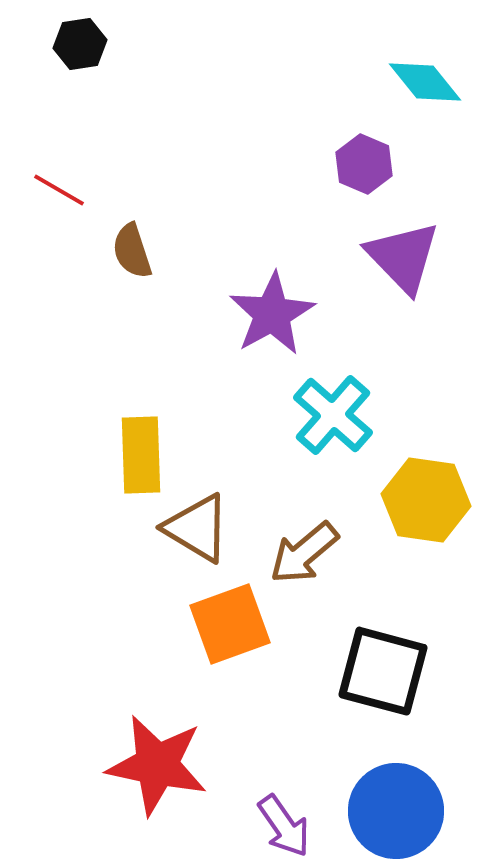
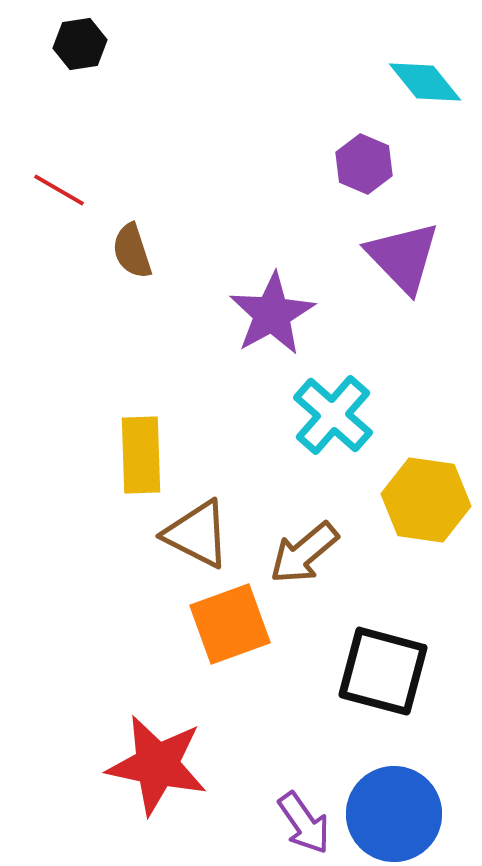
brown triangle: moved 6 px down; rotated 4 degrees counterclockwise
blue circle: moved 2 px left, 3 px down
purple arrow: moved 20 px right, 3 px up
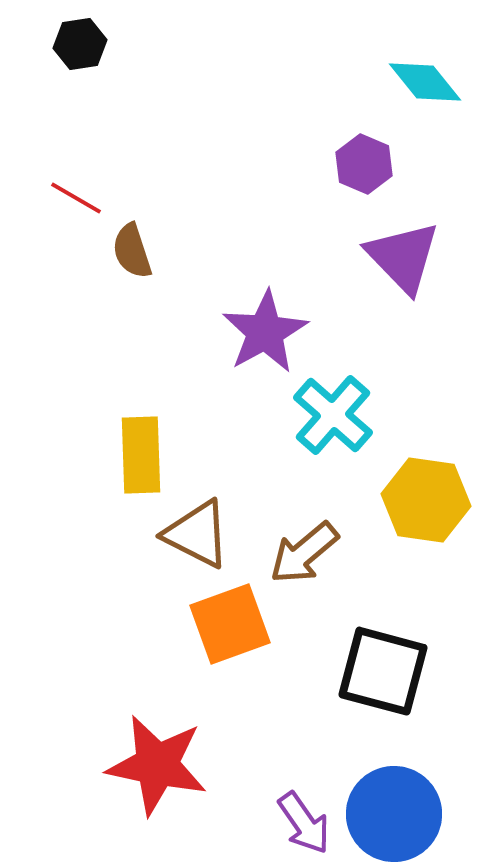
red line: moved 17 px right, 8 px down
purple star: moved 7 px left, 18 px down
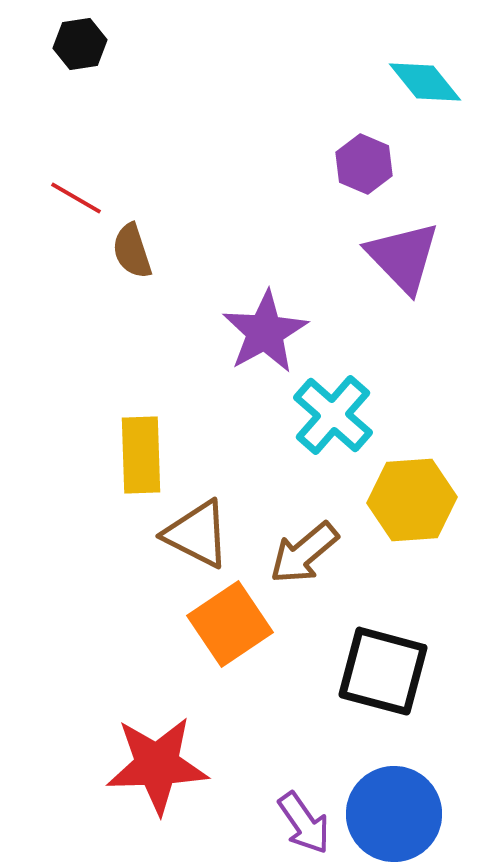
yellow hexagon: moved 14 px left; rotated 12 degrees counterclockwise
orange square: rotated 14 degrees counterclockwise
red star: rotated 14 degrees counterclockwise
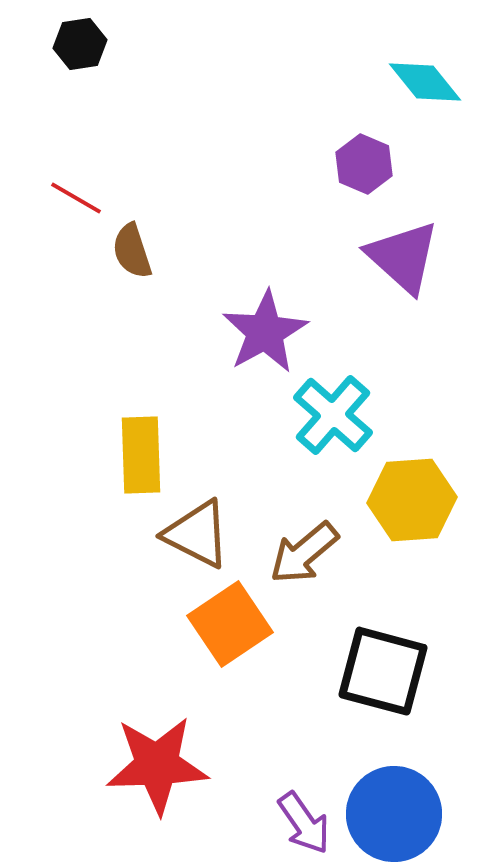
purple triangle: rotated 4 degrees counterclockwise
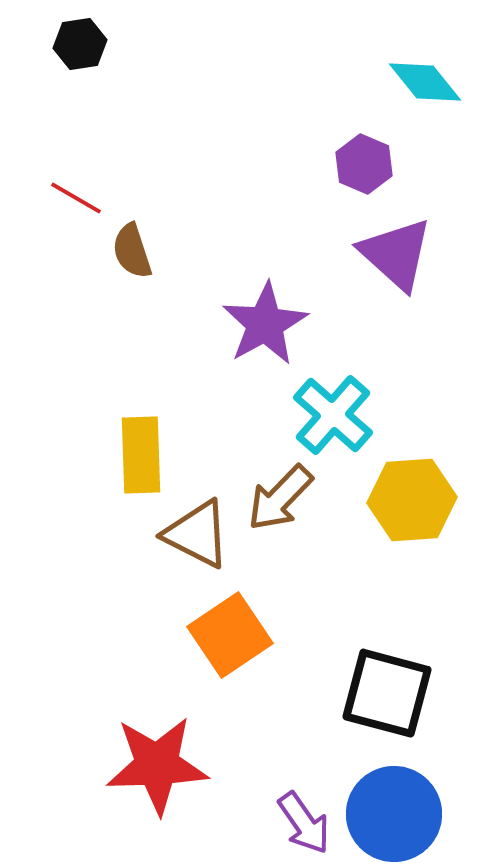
purple triangle: moved 7 px left, 3 px up
purple star: moved 8 px up
brown arrow: moved 24 px left, 55 px up; rotated 6 degrees counterclockwise
orange square: moved 11 px down
black square: moved 4 px right, 22 px down
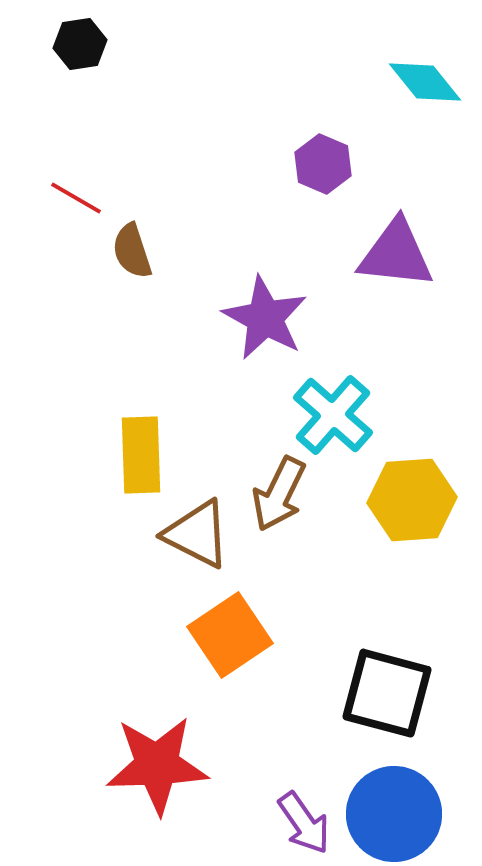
purple hexagon: moved 41 px left
purple triangle: rotated 36 degrees counterclockwise
purple star: moved 6 px up; rotated 14 degrees counterclockwise
brown arrow: moved 1 px left, 4 px up; rotated 18 degrees counterclockwise
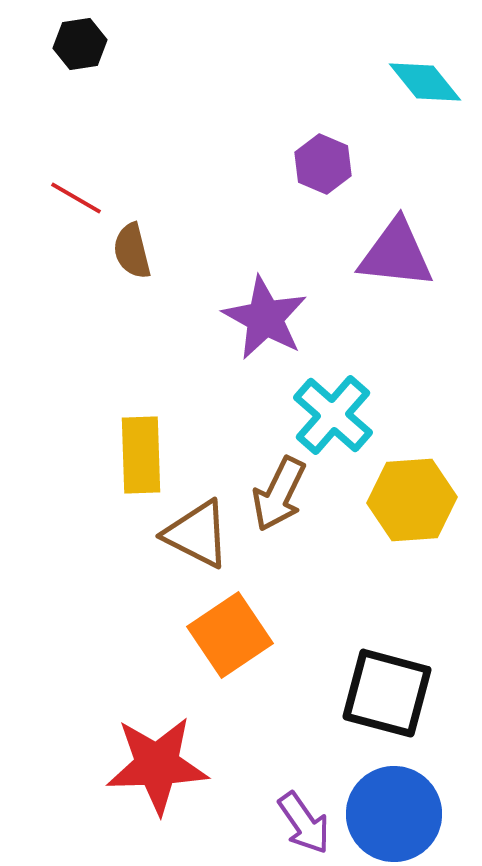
brown semicircle: rotated 4 degrees clockwise
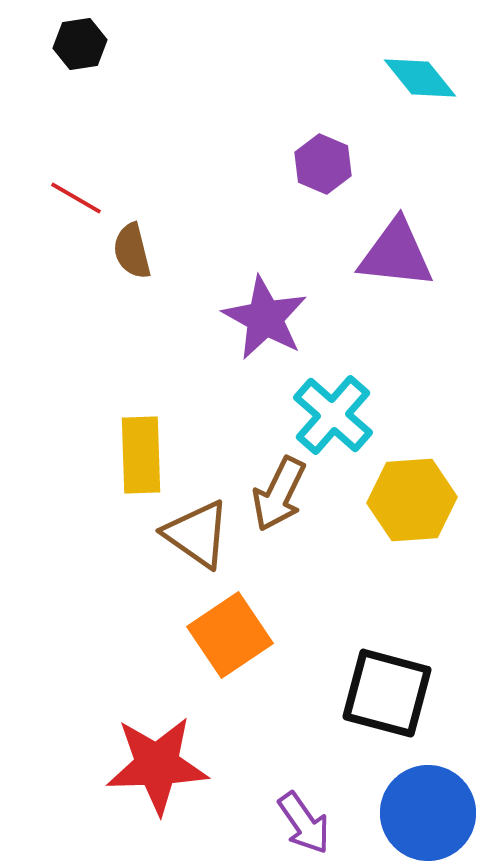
cyan diamond: moved 5 px left, 4 px up
brown triangle: rotated 8 degrees clockwise
blue circle: moved 34 px right, 1 px up
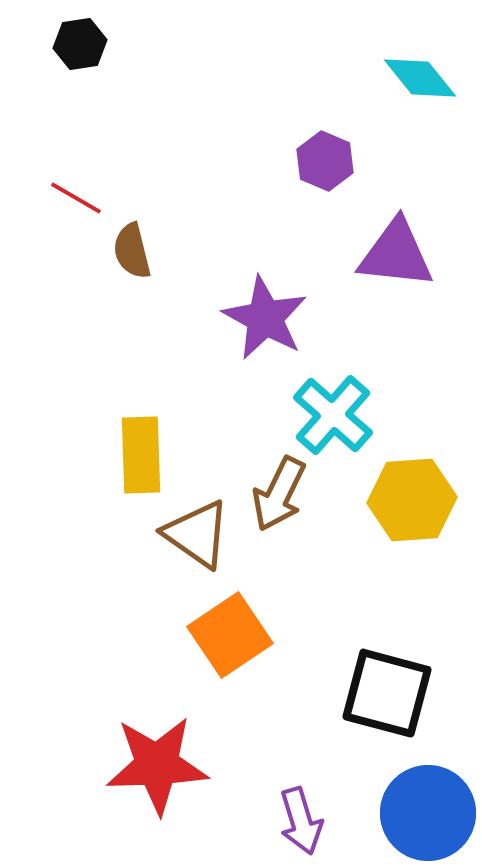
purple hexagon: moved 2 px right, 3 px up
purple arrow: moved 3 px left, 2 px up; rotated 18 degrees clockwise
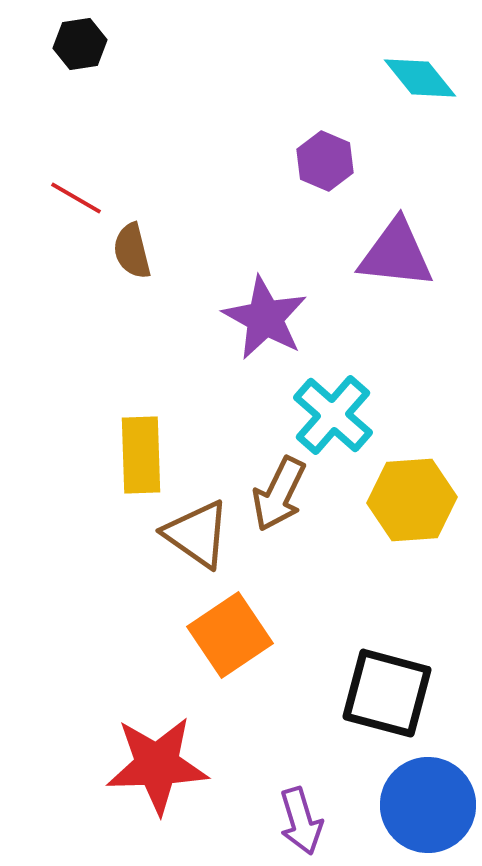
blue circle: moved 8 px up
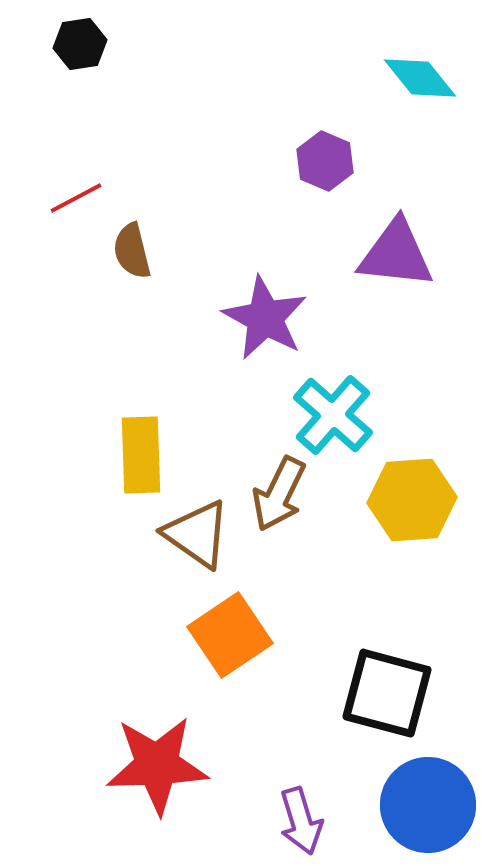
red line: rotated 58 degrees counterclockwise
